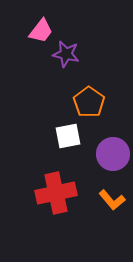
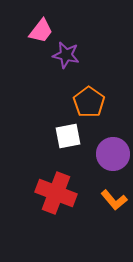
purple star: moved 1 px down
red cross: rotated 33 degrees clockwise
orange L-shape: moved 2 px right
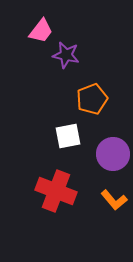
orange pentagon: moved 3 px right, 3 px up; rotated 16 degrees clockwise
red cross: moved 2 px up
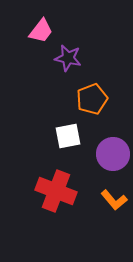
purple star: moved 2 px right, 3 px down
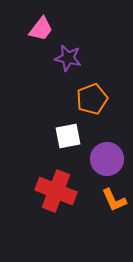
pink trapezoid: moved 2 px up
purple circle: moved 6 px left, 5 px down
orange L-shape: rotated 16 degrees clockwise
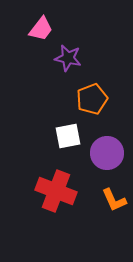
purple circle: moved 6 px up
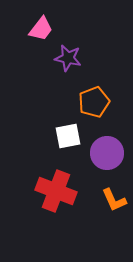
orange pentagon: moved 2 px right, 3 px down
